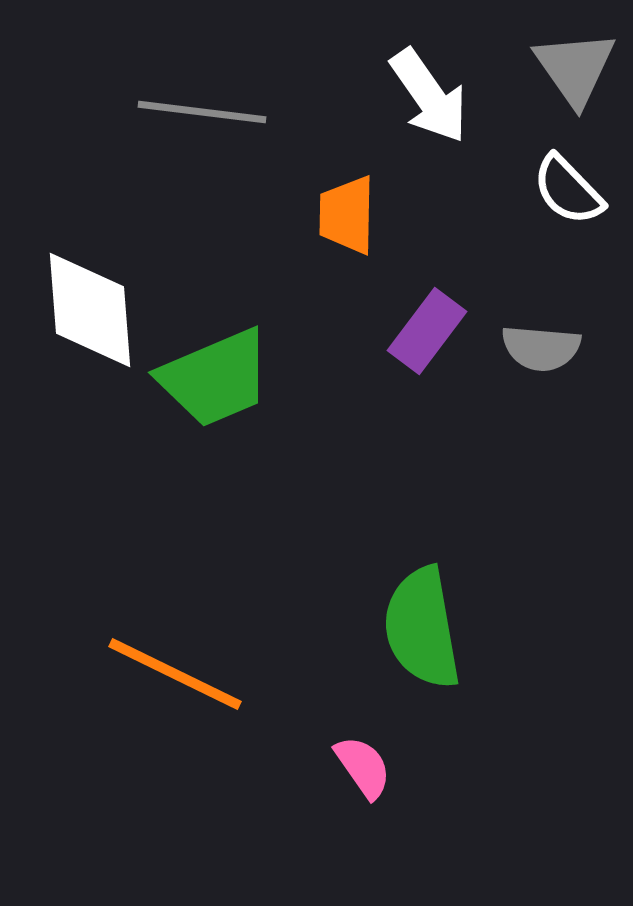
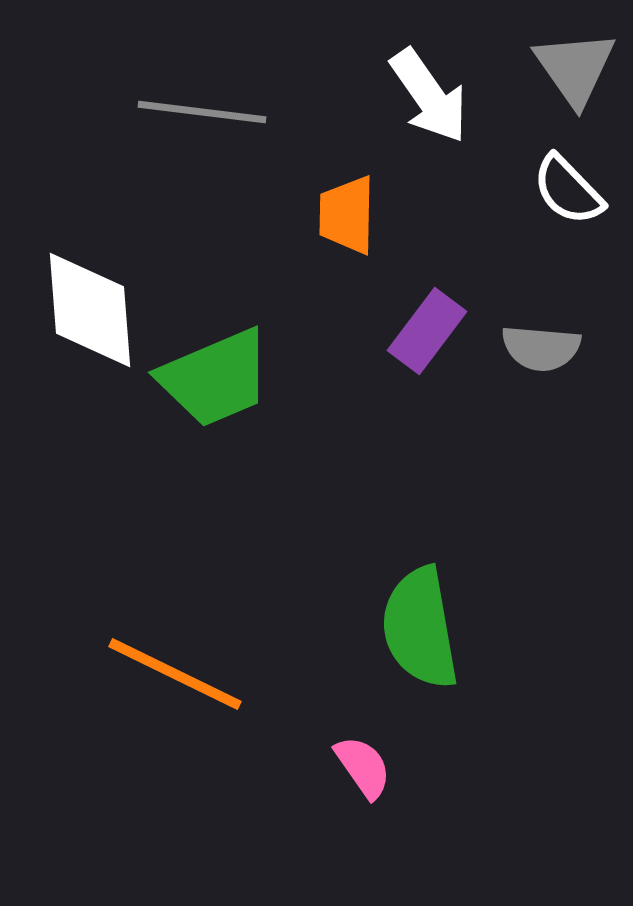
green semicircle: moved 2 px left
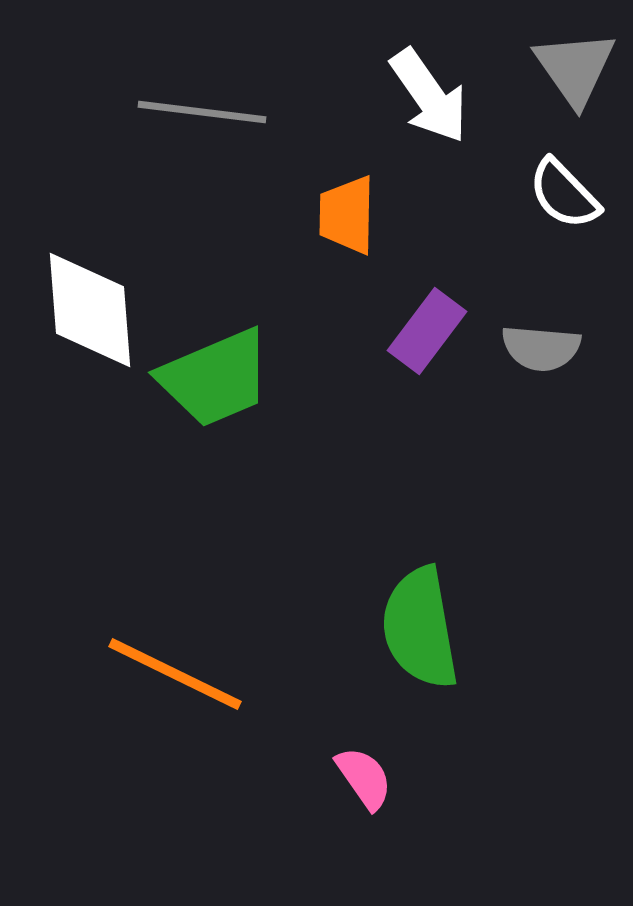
white semicircle: moved 4 px left, 4 px down
pink semicircle: moved 1 px right, 11 px down
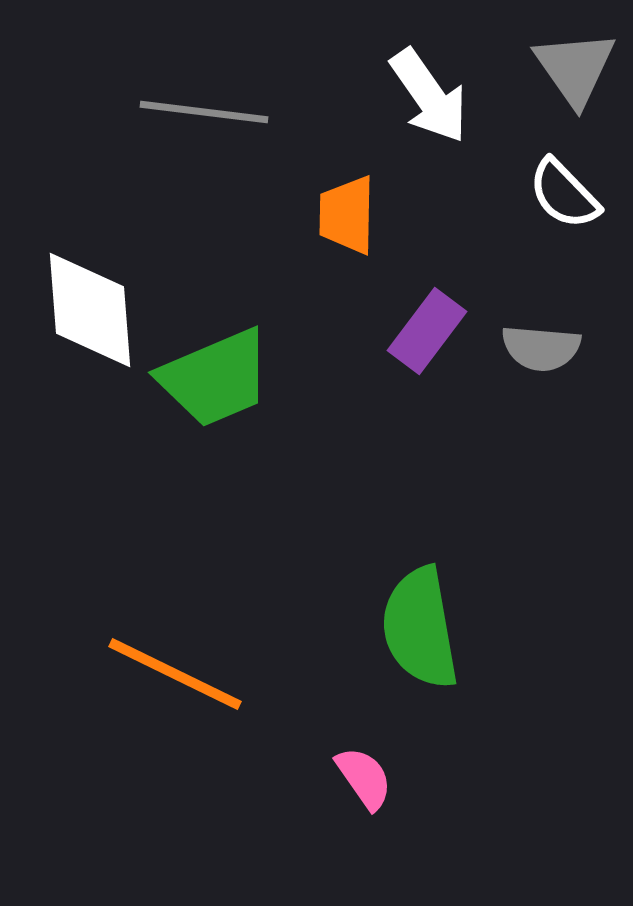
gray line: moved 2 px right
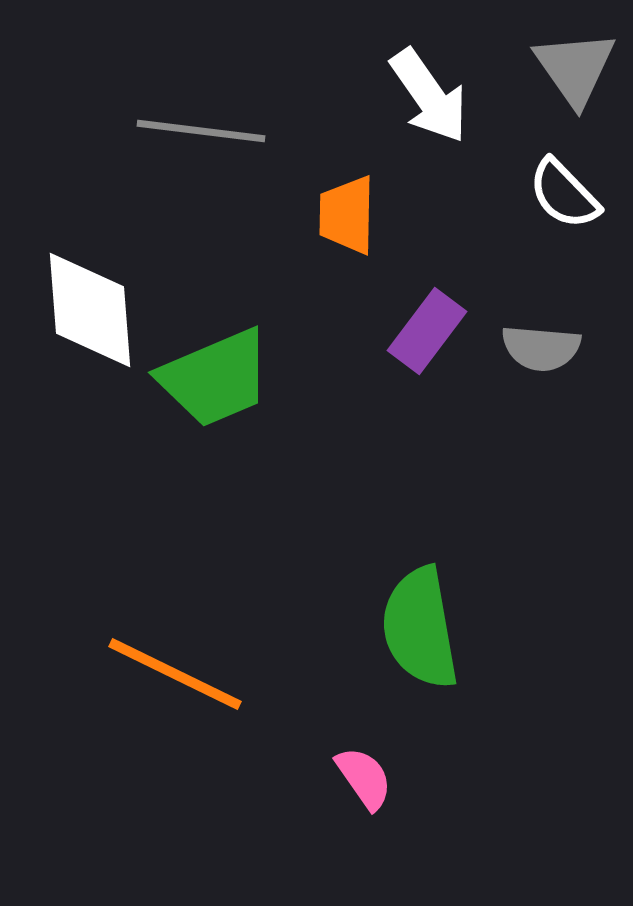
gray line: moved 3 px left, 19 px down
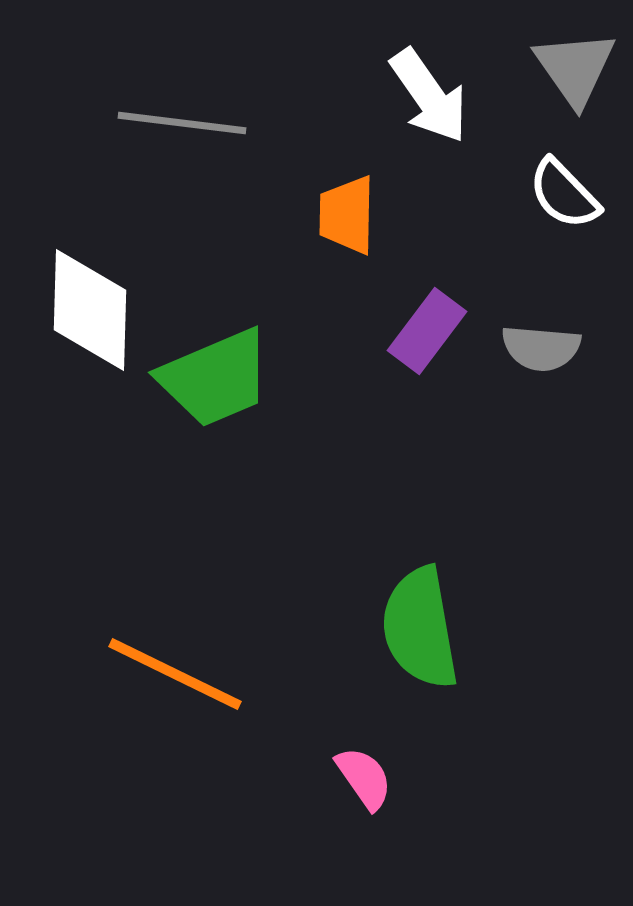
gray line: moved 19 px left, 8 px up
white diamond: rotated 6 degrees clockwise
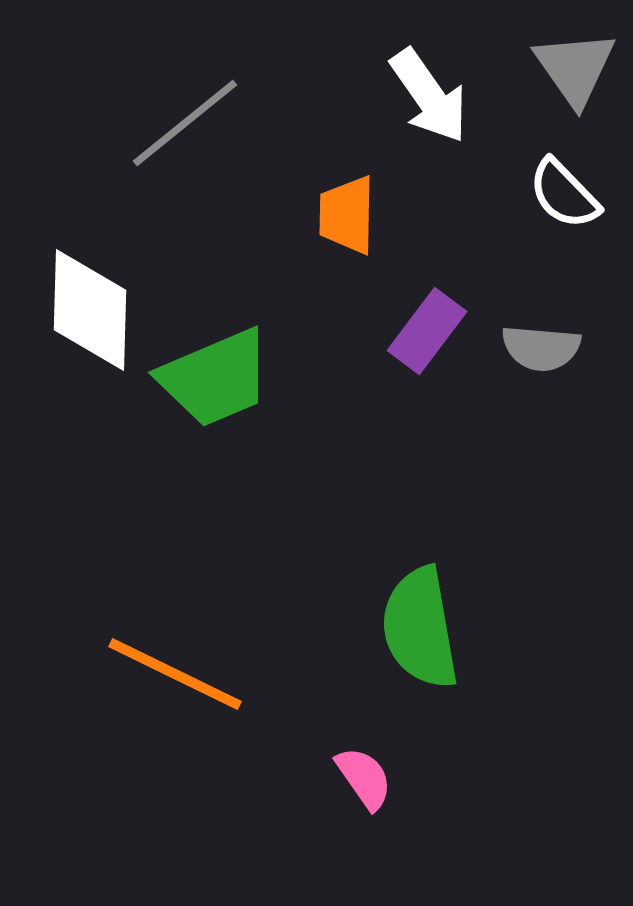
gray line: moved 3 px right; rotated 46 degrees counterclockwise
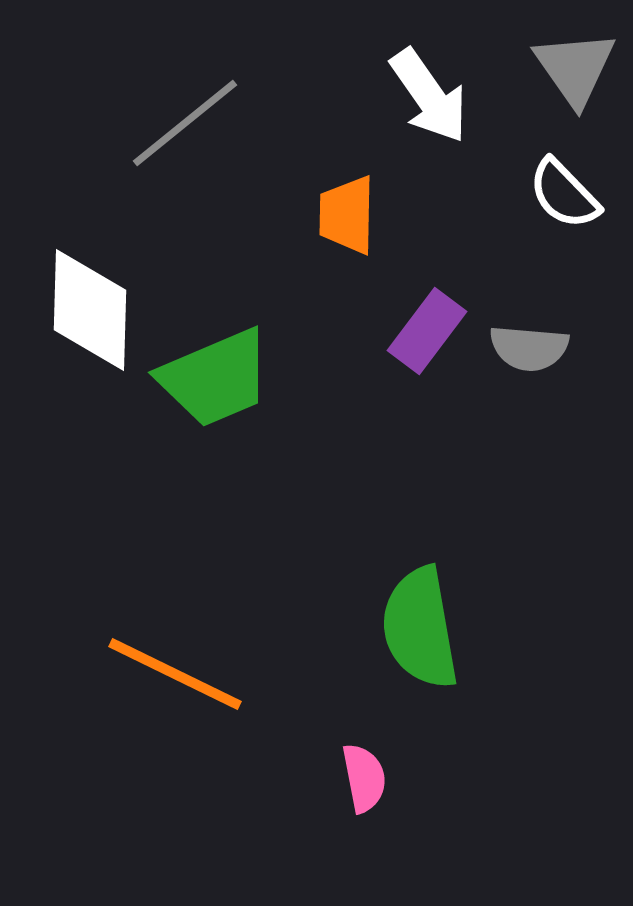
gray semicircle: moved 12 px left
pink semicircle: rotated 24 degrees clockwise
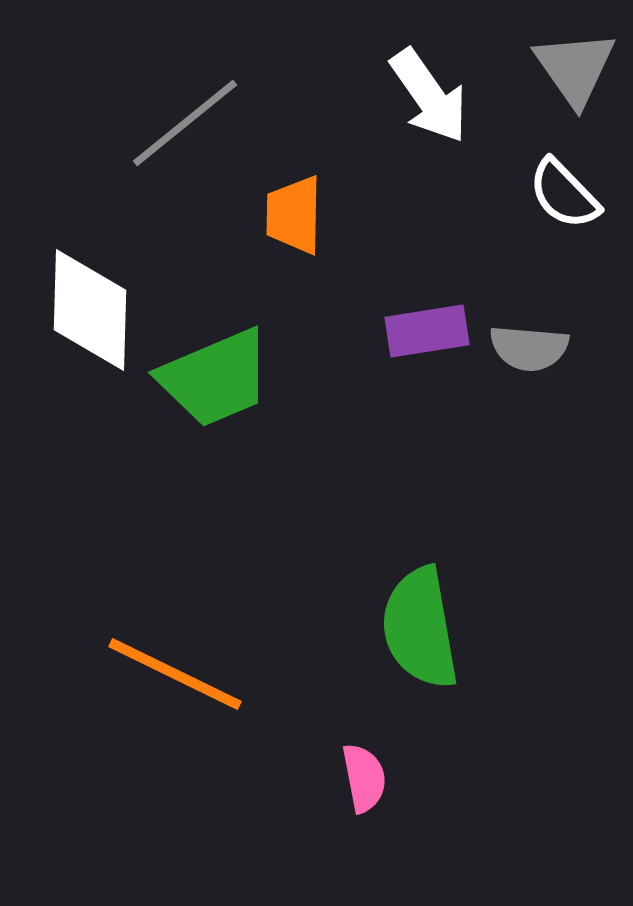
orange trapezoid: moved 53 px left
purple rectangle: rotated 44 degrees clockwise
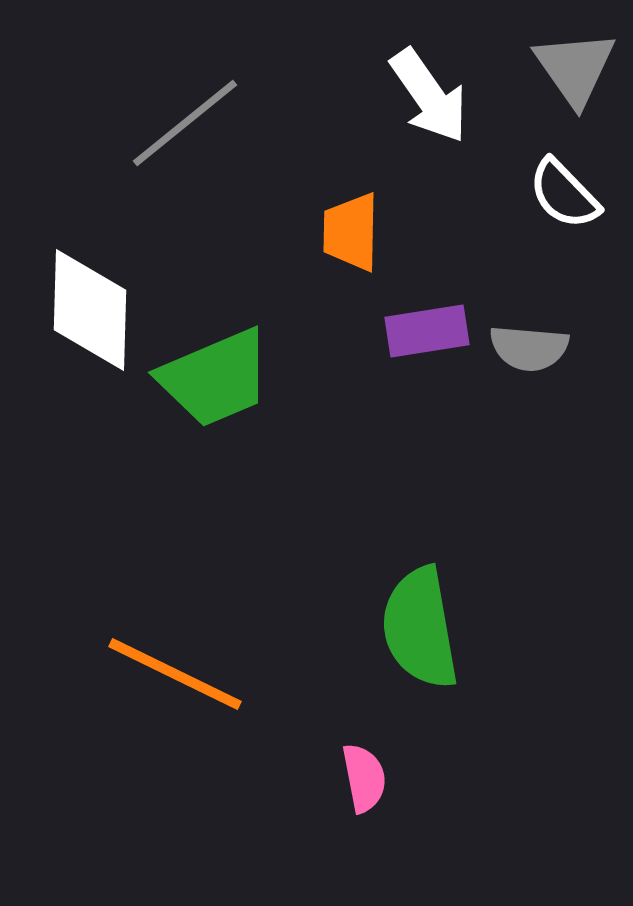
orange trapezoid: moved 57 px right, 17 px down
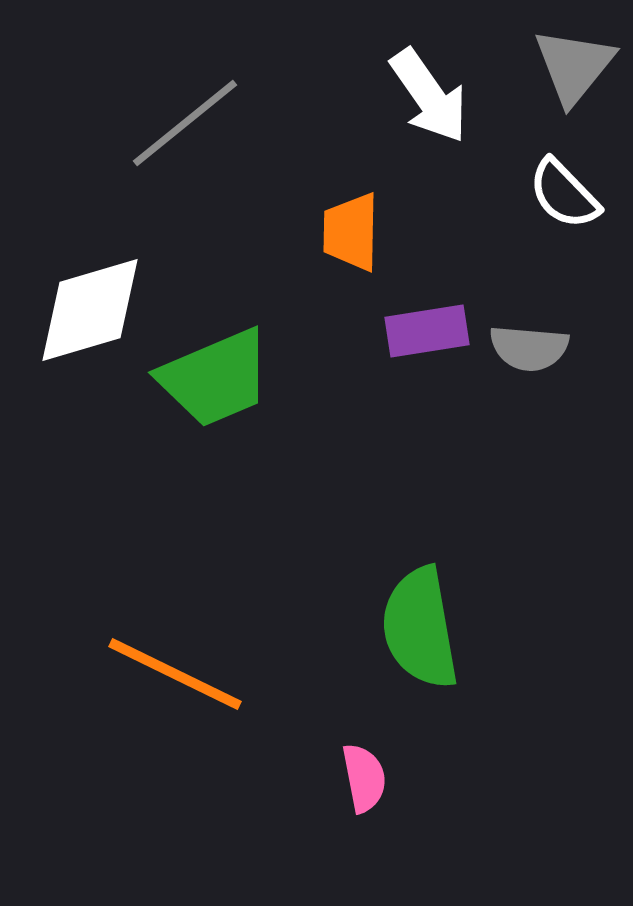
gray triangle: moved 1 px left, 2 px up; rotated 14 degrees clockwise
white diamond: rotated 72 degrees clockwise
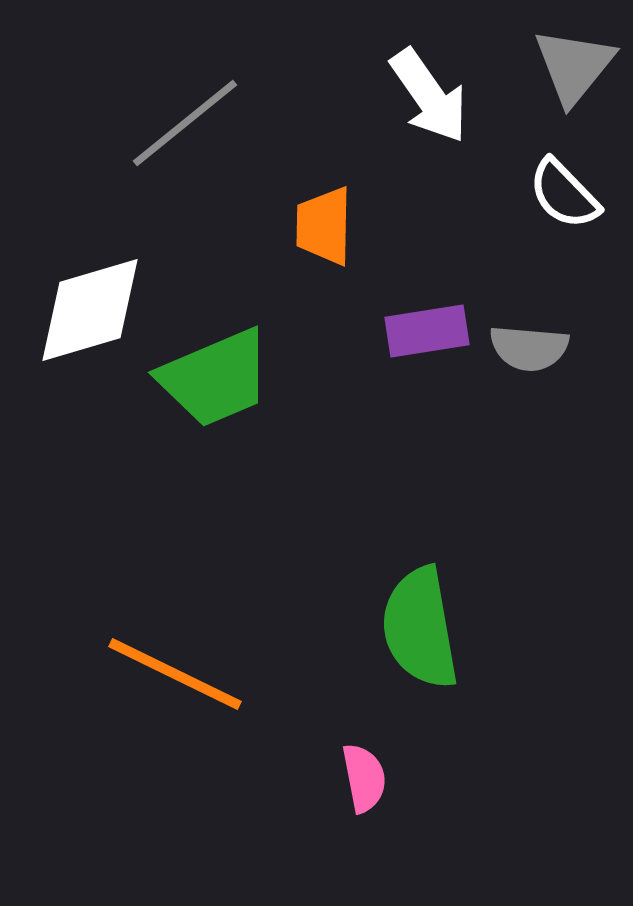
orange trapezoid: moved 27 px left, 6 px up
